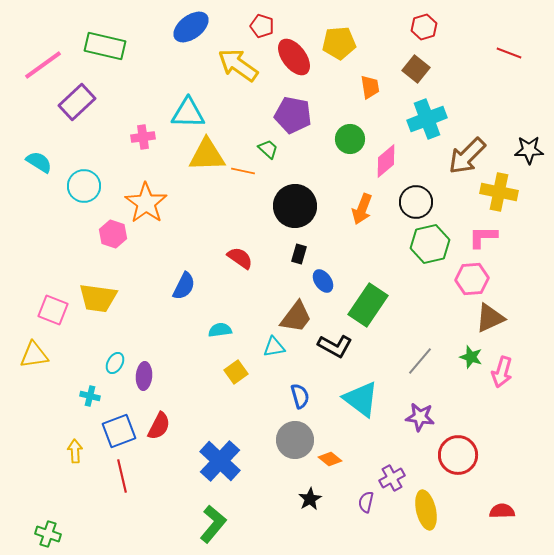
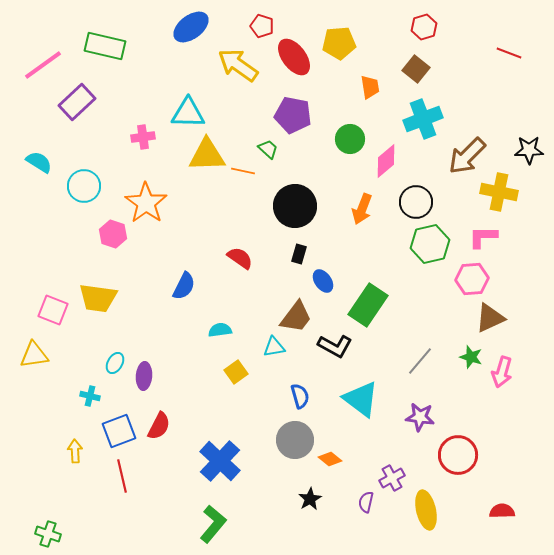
cyan cross at (427, 119): moved 4 px left
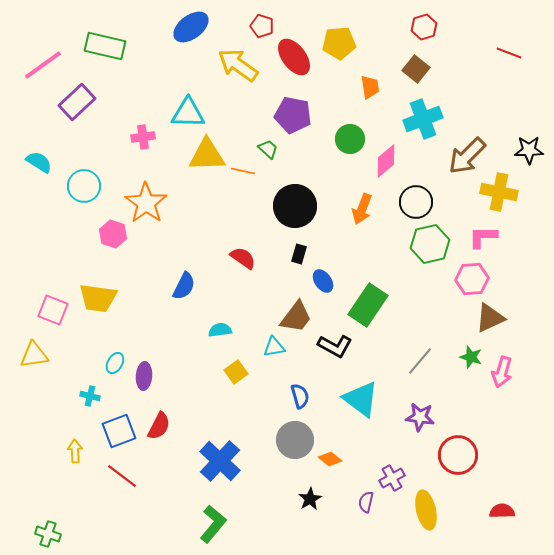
red semicircle at (240, 258): moved 3 px right
red line at (122, 476): rotated 40 degrees counterclockwise
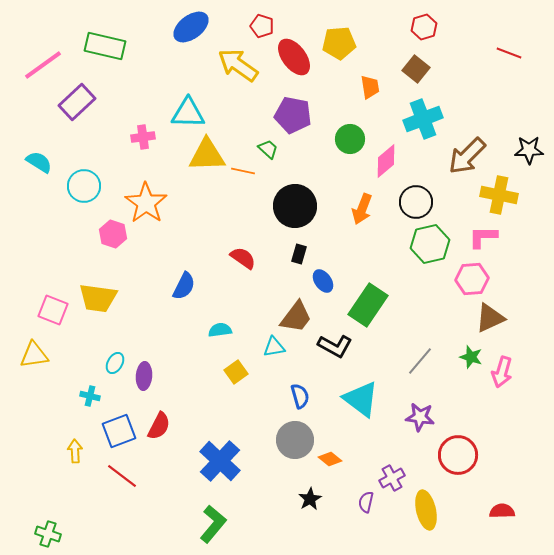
yellow cross at (499, 192): moved 3 px down
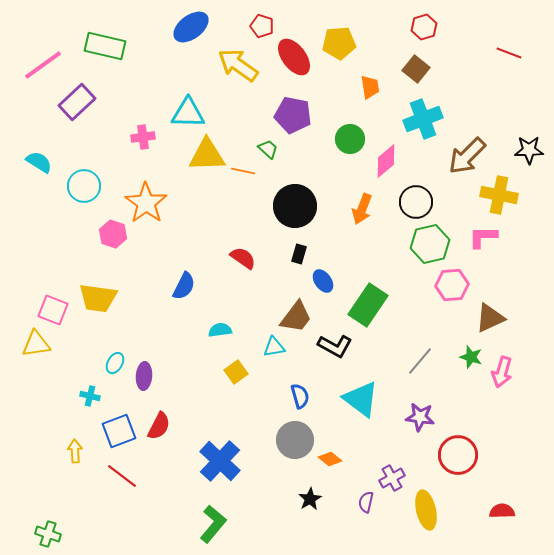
pink hexagon at (472, 279): moved 20 px left, 6 px down
yellow triangle at (34, 355): moved 2 px right, 11 px up
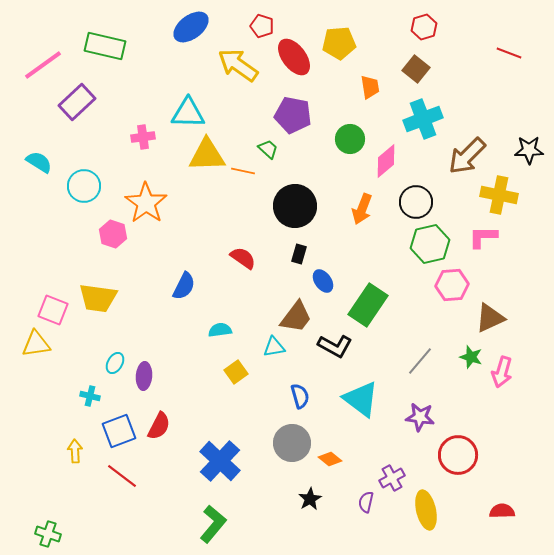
gray circle at (295, 440): moved 3 px left, 3 px down
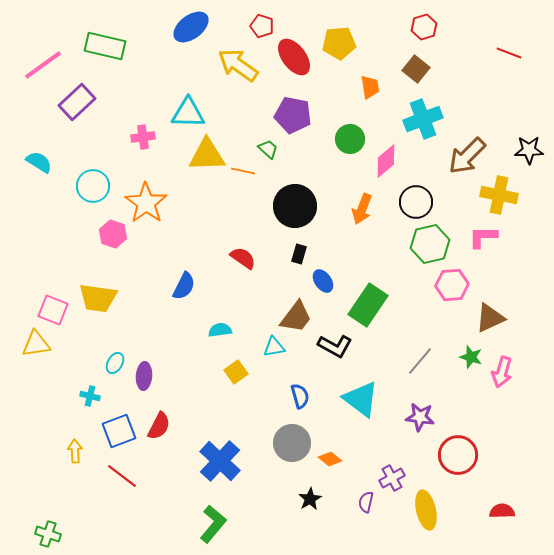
cyan circle at (84, 186): moved 9 px right
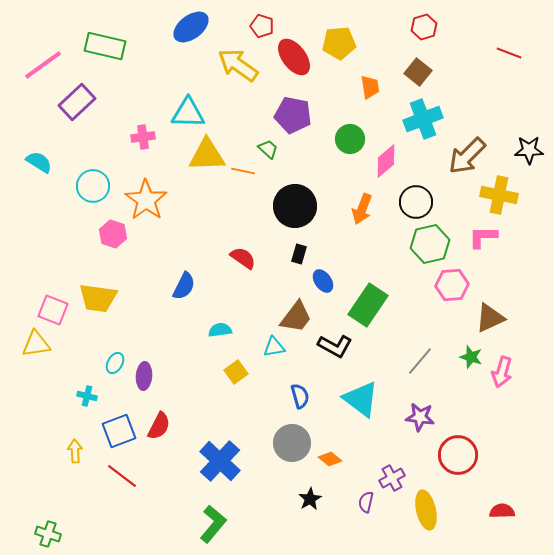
brown square at (416, 69): moved 2 px right, 3 px down
orange star at (146, 203): moved 3 px up
cyan cross at (90, 396): moved 3 px left
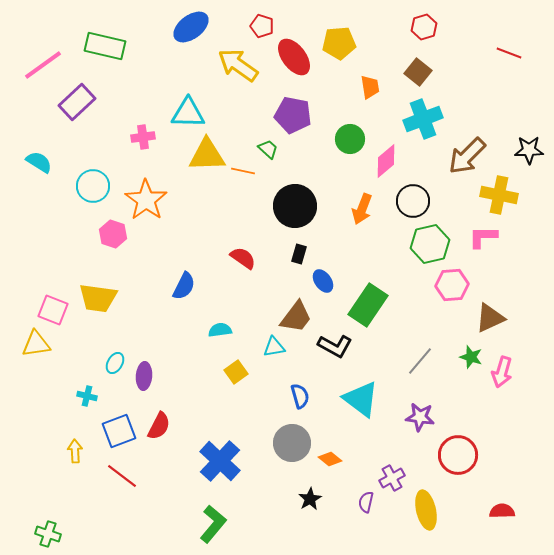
black circle at (416, 202): moved 3 px left, 1 px up
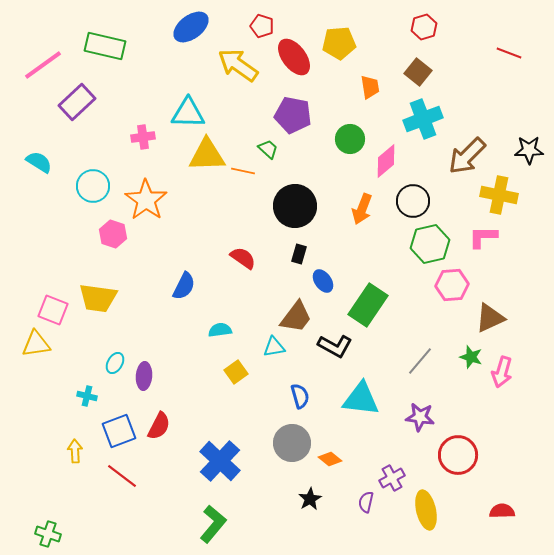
cyan triangle at (361, 399): rotated 30 degrees counterclockwise
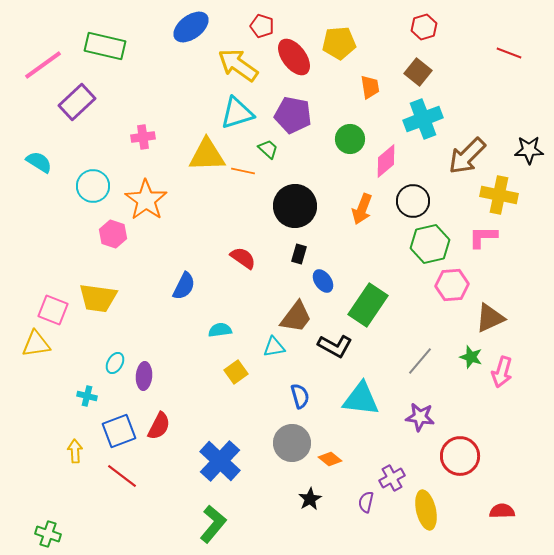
cyan triangle at (188, 113): moved 49 px right; rotated 18 degrees counterclockwise
red circle at (458, 455): moved 2 px right, 1 px down
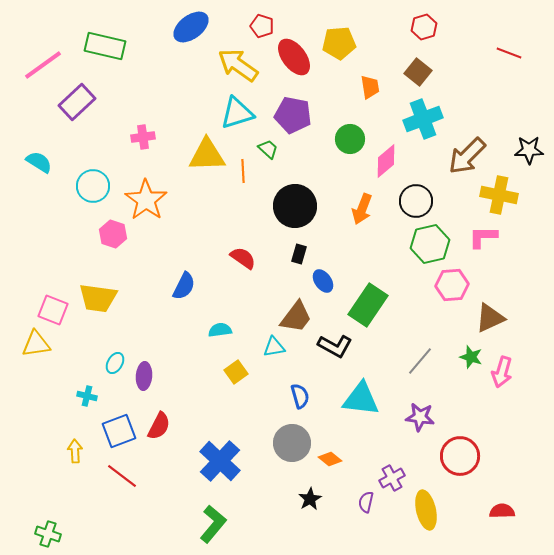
orange line at (243, 171): rotated 75 degrees clockwise
black circle at (413, 201): moved 3 px right
